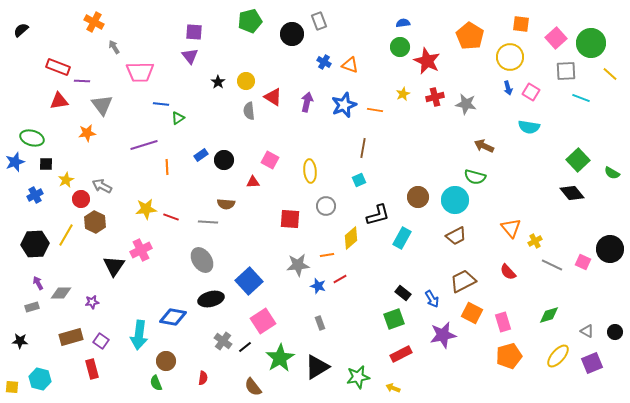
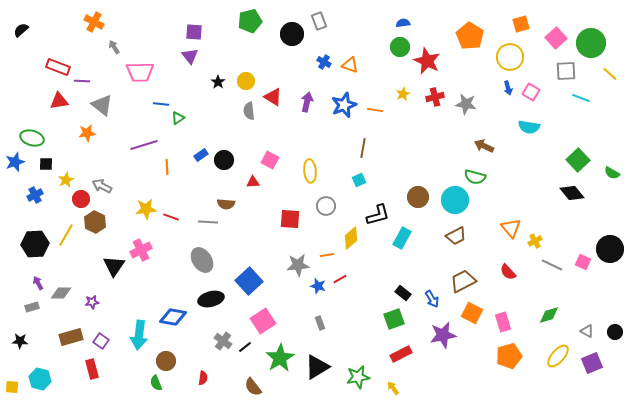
orange square at (521, 24): rotated 24 degrees counterclockwise
gray triangle at (102, 105): rotated 15 degrees counterclockwise
yellow arrow at (393, 388): rotated 32 degrees clockwise
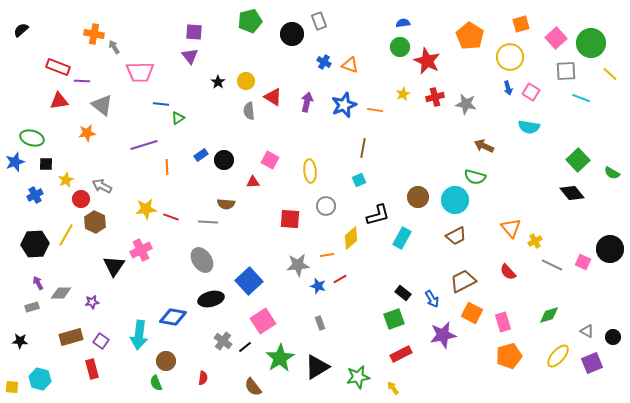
orange cross at (94, 22): moved 12 px down; rotated 18 degrees counterclockwise
black circle at (615, 332): moved 2 px left, 5 px down
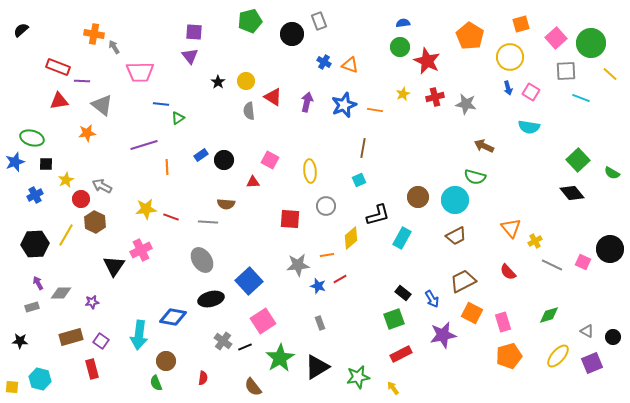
black line at (245, 347): rotated 16 degrees clockwise
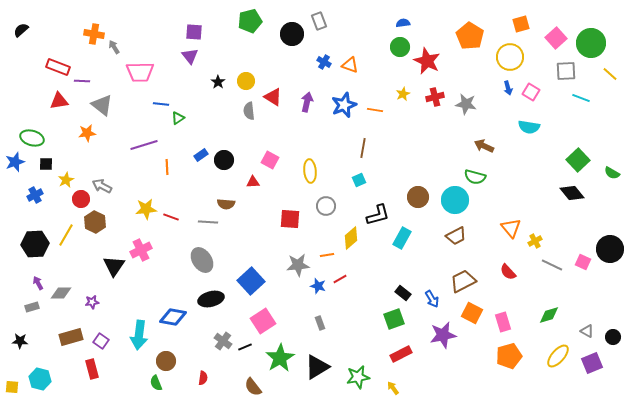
blue square at (249, 281): moved 2 px right
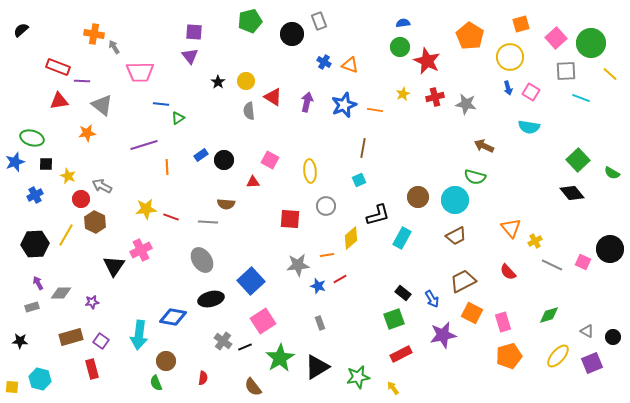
yellow star at (66, 180): moved 2 px right, 4 px up; rotated 21 degrees counterclockwise
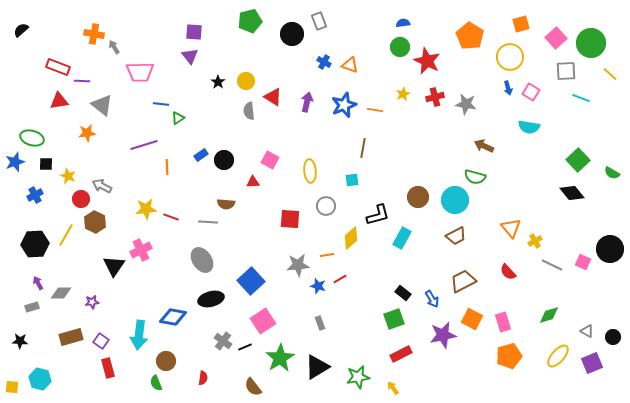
cyan square at (359, 180): moved 7 px left; rotated 16 degrees clockwise
orange square at (472, 313): moved 6 px down
red rectangle at (92, 369): moved 16 px right, 1 px up
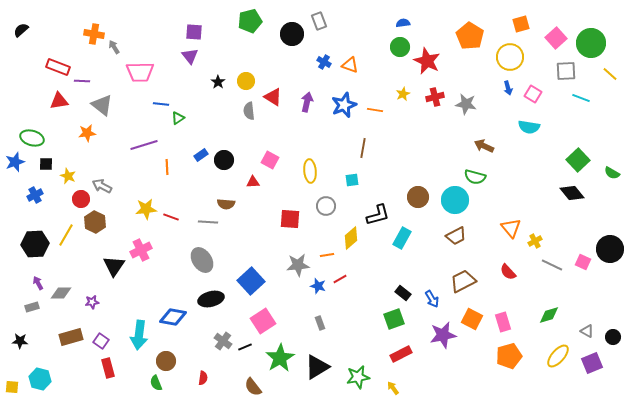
pink square at (531, 92): moved 2 px right, 2 px down
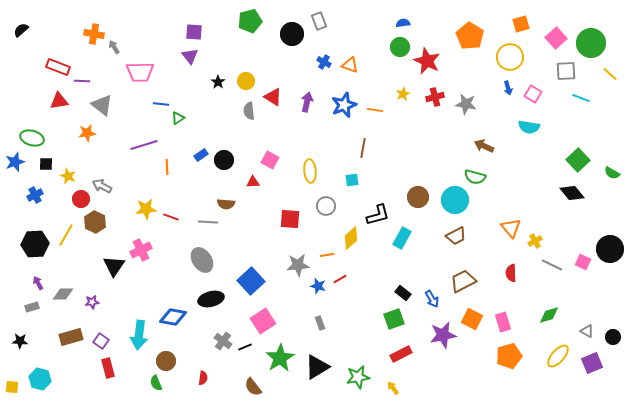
red semicircle at (508, 272): moved 3 px right, 1 px down; rotated 42 degrees clockwise
gray diamond at (61, 293): moved 2 px right, 1 px down
